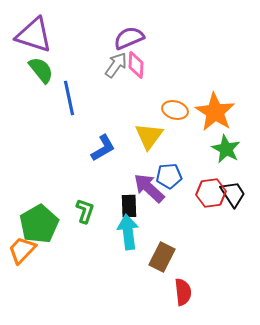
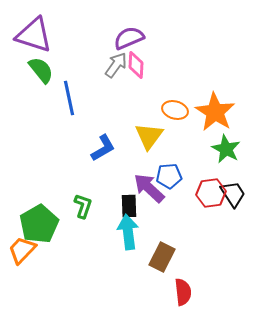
green L-shape: moved 2 px left, 5 px up
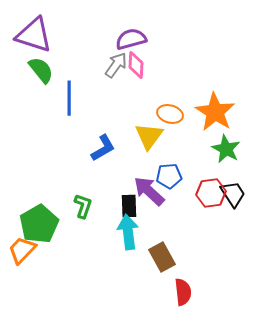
purple semicircle: moved 2 px right, 1 px down; rotated 8 degrees clockwise
blue line: rotated 12 degrees clockwise
orange ellipse: moved 5 px left, 4 px down
purple arrow: moved 3 px down
brown rectangle: rotated 56 degrees counterclockwise
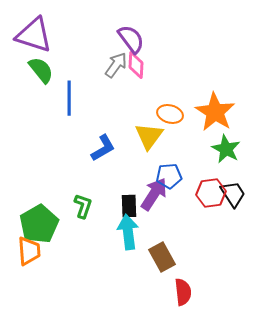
purple semicircle: rotated 68 degrees clockwise
purple arrow: moved 5 px right, 3 px down; rotated 80 degrees clockwise
orange trapezoid: moved 7 px right, 1 px down; rotated 132 degrees clockwise
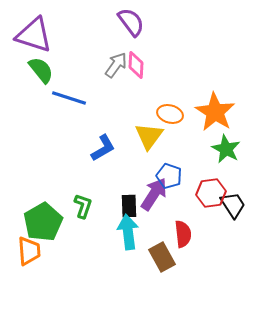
purple semicircle: moved 17 px up
blue line: rotated 72 degrees counterclockwise
blue pentagon: rotated 25 degrees clockwise
black trapezoid: moved 11 px down
green pentagon: moved 4 px right, 2 px up
red semicircle: moved 58 px up
